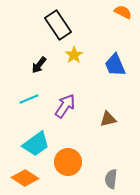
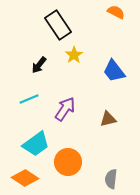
orange semicircle: moved 7 px left
blue trapezoid: moved 1 px left, 6 px down; rotated 15 degrees counterclockwise
purple arrow: moved 3 px down
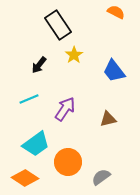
gray semicircle: moved 10 px left, 2 px up; rotated 48 degrees clockwise
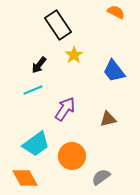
cyan line: moved 4 px right, 9 px up
orange circle: moved 4 px right, 6 px up
orange diamond: rotated 28 degrees clockwise
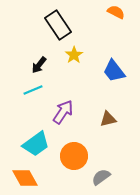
purple arrow: moved 2 px left, 3 px down
orange circle: moved 2 px right
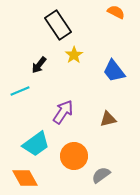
cyan line: moved 13 px left, 1 px down
gray semicircle: moved 2 px up
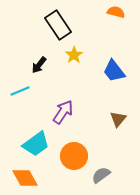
orange semicircle: rotated 12 degrees counterclockwise
brown triangle: moved 10 px right; rotated 36 degrees counterclockwise
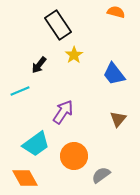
blue trapezoid: moved 3 px down
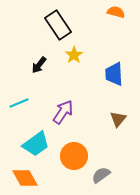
blue trapezoid: rotated 35 degrees clockwise
cyan line: moved 1 px left, 12 px down
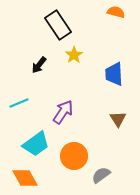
brown triangle: rotated 12 degrees counterclockwise
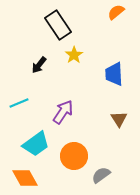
orange semicircle: rotated 54 degrees counterclockwise
brown triangle: moved 1 px right
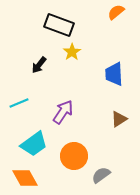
black rectangle: moved 1 px right; rotated 36 degrees counterclockwise
yellow star: moved 2 px left, 3 px up
brown triangle: rotated 30 degrees clockwise
cyan trapezoid: moved 2 px left
